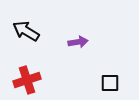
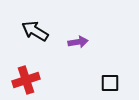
black arrow: moved 9 px right
red cross: moved 1 px left
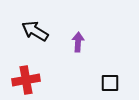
purple arrow: rotated 78 degrees counterclockwise
red cross: rotated 8 degrees clockwise
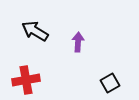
black square: rotated 30 degrees counterclockwise
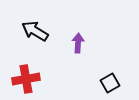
purple arrow: moved 1 px down
red cross: moved 1 px up
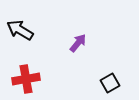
black arrow: moved 15 px left, 1 px up
purple arrow: rotated 36 degrees clockwise
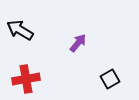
black square: moved 4 px up
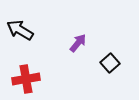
black square: moved 16 px up; rotated 12 degrees counterclockwise
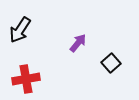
black arrow: rotated 88 degrees counterclockwise
black square: moved 1 px right
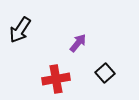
black square: moved 6 px left, 10 px down
red cross: moved 30 px right
